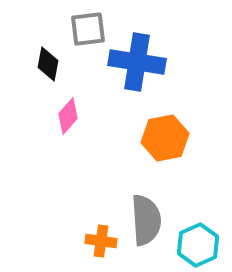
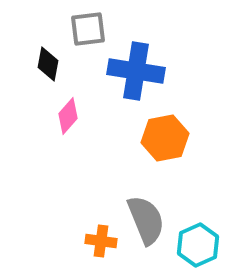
blue cross: moved 1 px left, 9 px down
gray semicircle: rotated 18 degrees counterclockwise
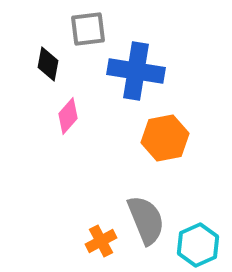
orange cross: rotated 36 degrees counterclockwise
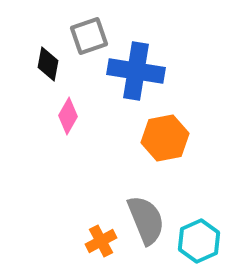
gray square: moved 1 px right, 7 px down; rotated 12 degrees counterclockwise
pink diamond: rotated 12 degrees counterclockwise
cyan hexagon: moved 1 px right, 4 px up
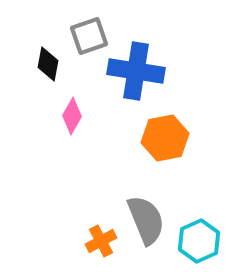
pink diamond: moved 4 px right
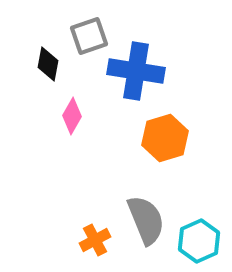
orange hexagon: rotated 6 degrees counterclockwise
orange cross: moved 6 px left, 1 px up
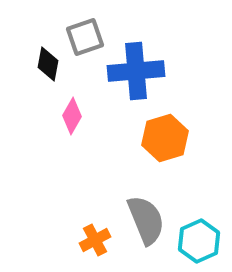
gray square: moved 4 px left, 1 px down
blue cross: rotated 14 degrees counterclockwise
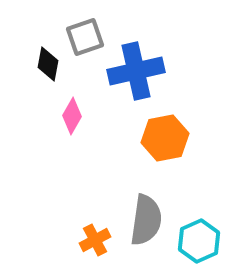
blue cross: rotated 8 degrees counterclockwise
orange hexagon: rotated 6 degrees clockwise
gray semicircle: rotated 30 degrees clockwise
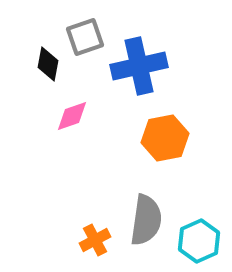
blue cross: moved 3 px right, 5 px up
pink diamond: rotated 42 degrees clockwise
